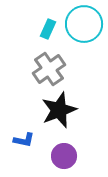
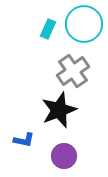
gray cross: moved 24 px right, 2 px down
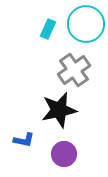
cyan circle: moved 2 px right
gray cross: moved 1 px right, 1 px up
black star: rotated 9 degrees clockwise
purple circle: moved 2 px up
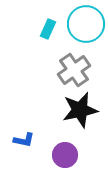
black star: moved 21 px right
purple circle: moved 1 px right, 1 px down
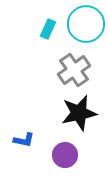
black star: moved 1 px left, 3 px down
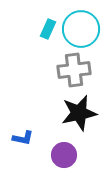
cyan circle: moved 5 px left, 5 px down
gray cross: rotated 28 degrees clockwise
blue L-shape: moved 1 px left, 2 px up
purple circle: moved 1 px left
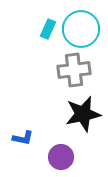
black star: moved 4 px right, 1 px down
purple circle: moved 3 px left, 2 px down
